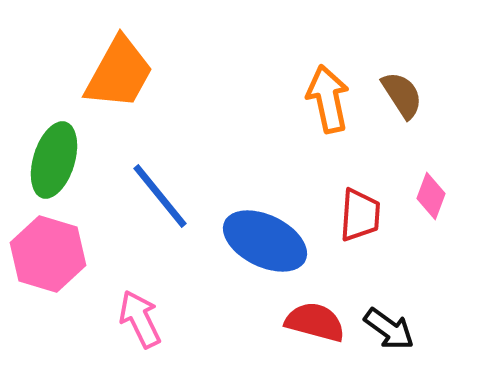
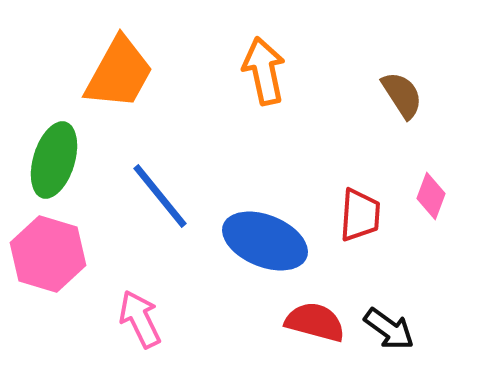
orange arrow: moved 64 px left, 28 px up
blue ellipse: rotated 4 degrees counterclockwise
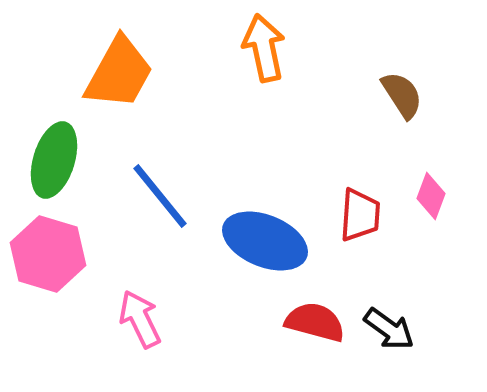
orange arrow: moved 23 px up
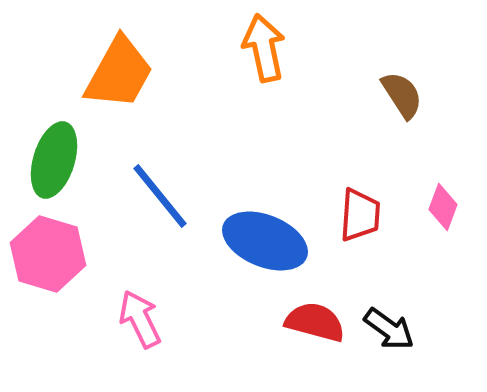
pink diamond: moved 12 px right, 11 px down
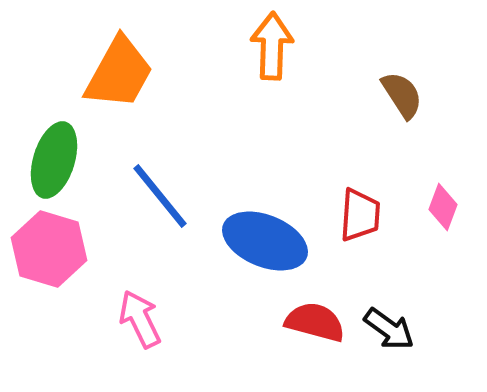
orange arrow: moved 8 px right, 2 px up; rotated 14 degrees clockwise
pink hexagon: moved 1 px right, 5 px up
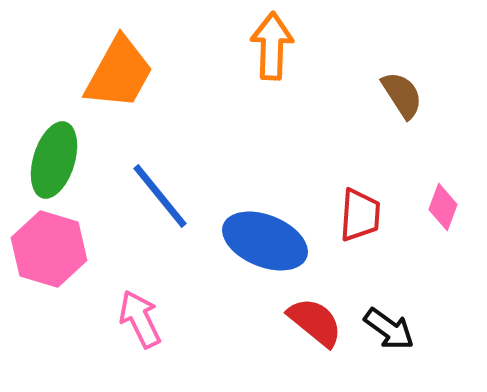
red semicircle: rotated 24 degrees clockwise
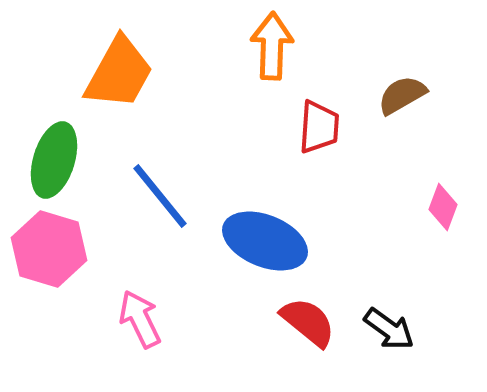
brown semicircle: rotated 87 degrees counterclockwise
red trapezoid: moved 41 px left, 88 px up
red semicircle: moved 7 px left
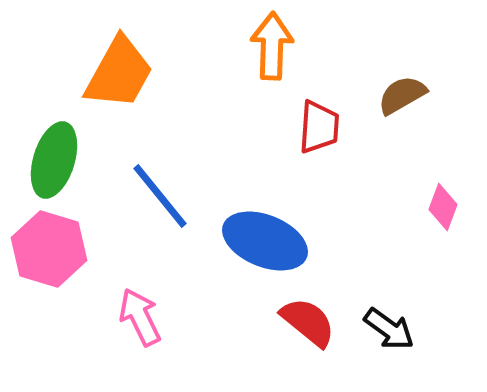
pink arrow: moved 2 px up
